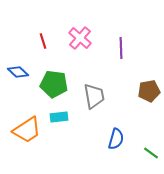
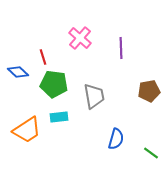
red line: moved 16 px down
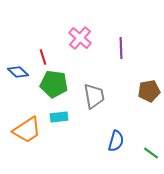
blue semicircle: moved 2 px down
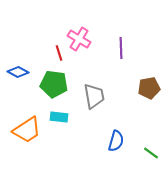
pink cross: moved 1 px left, 1 px down; rotated 10 degrees counterclockwise
red line: moved 16 px right, 4 px up
blue diamond: rotated 15 degrees counterclockwise
brown pentagon: moved 3 px up
cyan rectangle: rotated 12 degrees clockwise
